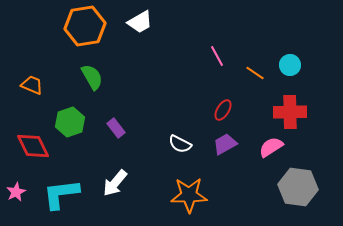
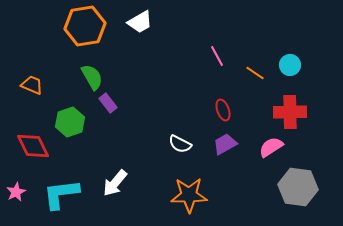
red ellipse: rotated 50 degrees counterclockwise
purple rectangle: moved 8 px left, 25 px up
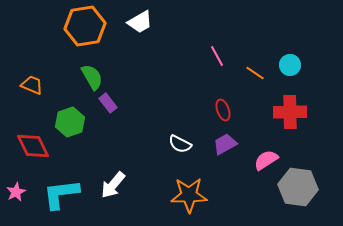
pink semicircle: moved 5 px left, 13 px down
white arrow: moved 2 px left, 2 px down
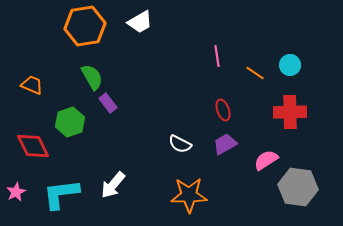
pink line: rotated 20 degrees clockwise
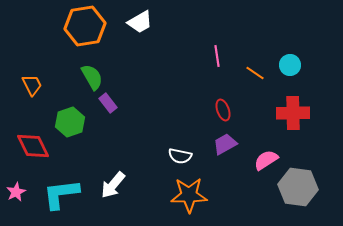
orange trapezoid: rotated 40 degrees clockwise
red cross: moved 3 px right, 1 px down
white semicircle: moved 12 px down; rotated 15 degrees counterclockwise
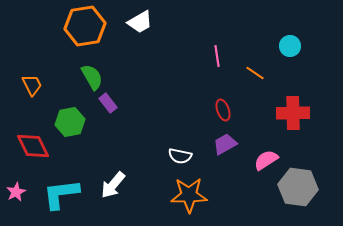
cyan circle: moved 19 px up
green hexagon: rotated 8 degrees clockwise
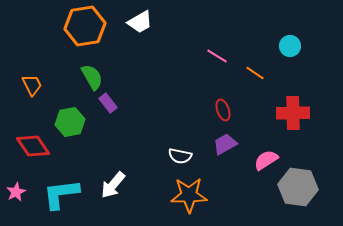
pink line: rotated 50 degrees counterclockwise
red diamond: rotated 8 degrees counterclockwise
